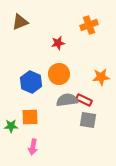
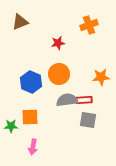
red rectangle: rotated 28 degrees counterclockwise
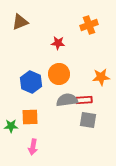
red star: rotated 16 degrees clockwise
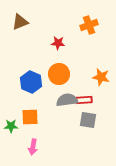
orange star: rotated 18 degrees clockwise
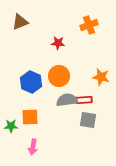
orange circle: moved 2 px down
